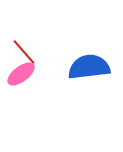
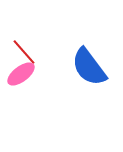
blue semicircle: rotated 120 degrees counterclockwise
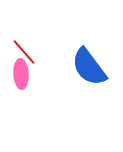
pink ellipse: rotated 56 degrees counterclockwise
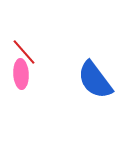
blue semicircle: moved 6 px right, 13 px down
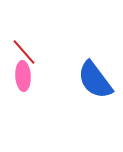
pink ellipse: moved 2 px right, 2 px down
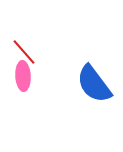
blue semicircle: moved 1 px left, 4 px down
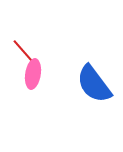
pink ellipse: moved 10 px right, 2 px up; rotated 12 degrees clockwise
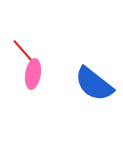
blue semicircle: rotated 15 degrees counterclockwise
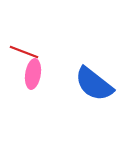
red line: rotated 28 degrees counterclockwise
